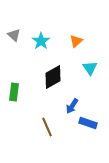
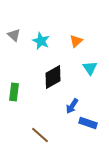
cyan star: rotated 12 degrees counterclockwise
brown line: moved 7 px left, 8 px down; rotated 24 degrees counterclockwise
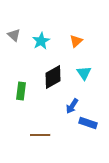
cyan star: rotated 18 degrees clockwise
cyan triangle: moved 6 px left, 5 px down
green rectangle: moved 7 px right, 1 px up
brown line: rotated 42 degrees counterclockwise
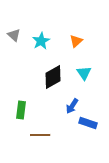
green rectangle: moved 19 px down
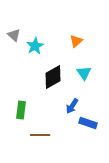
cyan star: moved 6 px left, 5 px down
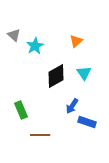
black diamond: moved 3 px right, 1 px up
green rectangle: rotated 30 degrees counterclockwise
blue rectangle: moved 1 px left, 1 px up
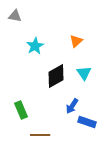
gray triangle: moved 1 px right, 19 px up; rotated 32 degrees counterclockwise
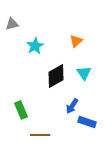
gray triangle: moved 3 px left, 8 px down; rotated 24 degrees counterclockwise
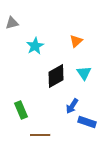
gray triangle: moved 1 px up
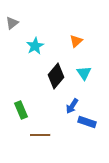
gray triangle: rotated 24 degrees counterclockwise
black diamond: rotated 20 degrees counterclockwise
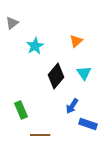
blue rectangle: moved 1 px right, 2 px down
